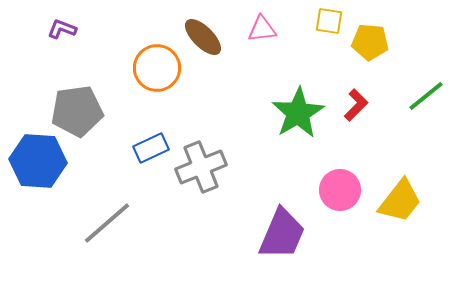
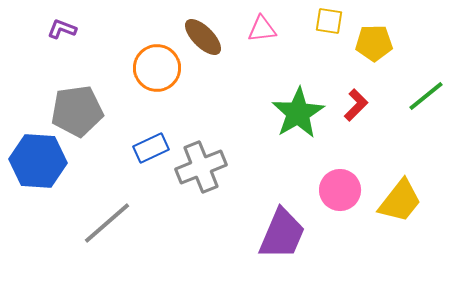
yellow pentagon: moved 4 px right, 1 px down; rotated 6 degrees counterclockwise
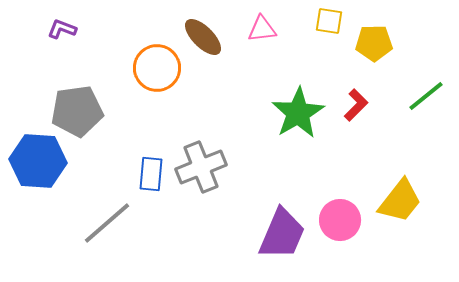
blue rectangle: moved 26 px down; rotated 60 degrees counterclockwise
pink circle: moved 30 px down
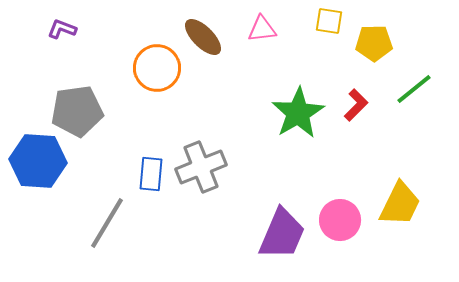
green line: moved 12 px left, 7 px up
yellow trapezoid: moved 3 px down; rotated 12 degrees counterclockwise
gray line: rotated 18 degrees counterclockwise
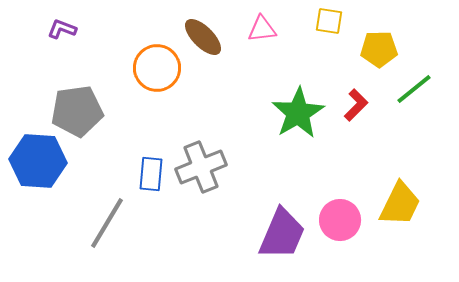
yellow pentagon: moved 5 px right, 6 px down
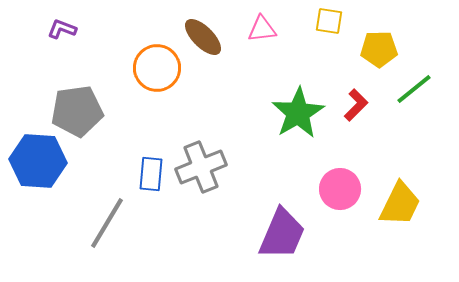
pink circle: moved 31 px up
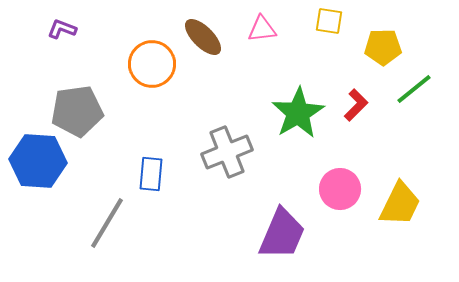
yellow pentagon: moved 4 px right, 2 px up
orange circle: moved 5 px left, 4 px up
gray cross: moved 26 px right, 15 px up
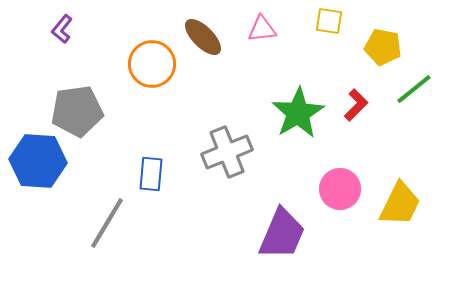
purple L-shape: rotated 72 degrees counterclockwise
yellow pentagon: rotated 12 degrees clockwise
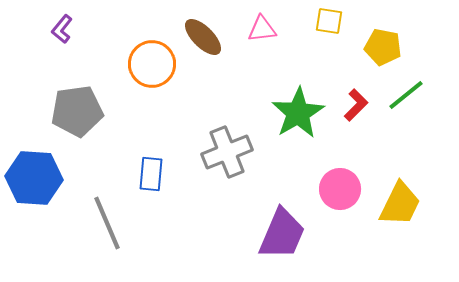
green line: moved 8 px left, 6 px down
blue hexagon: moved 4 px left, 17 px down
gray line: rotated 54 degrees counterclockwise
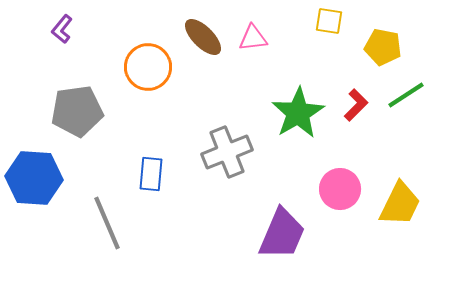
pink triangle: moved 9 px left, 9 px down
orange circle: moved 4 px left, 3 px down
green line: rotated 6 degrees clockwise
